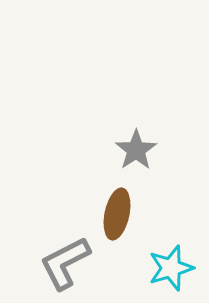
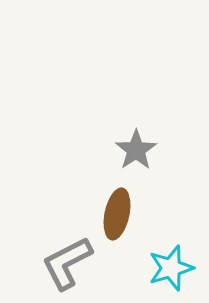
gray L-shape: moved 2 px right
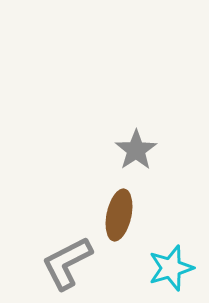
brown ellipse: moved 2 px right, 1 px down
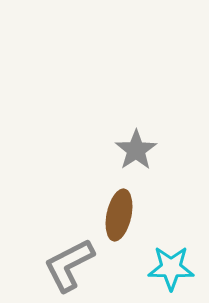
gray L-shape: moved 2 px right, 2 px down
cyan star: rotated 18 degrees clockwise
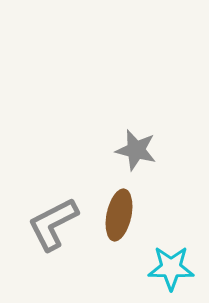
gray star: rotated 24 degrees counterclockwise
gray L-shape: moved 16 px left, 41 px up
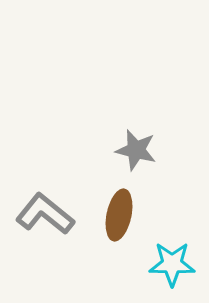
gray L-shape: moved 8 px left, 10 px up; rotated 66 degrees clockwise
cyan star: moved 1 px right, 4 px up
